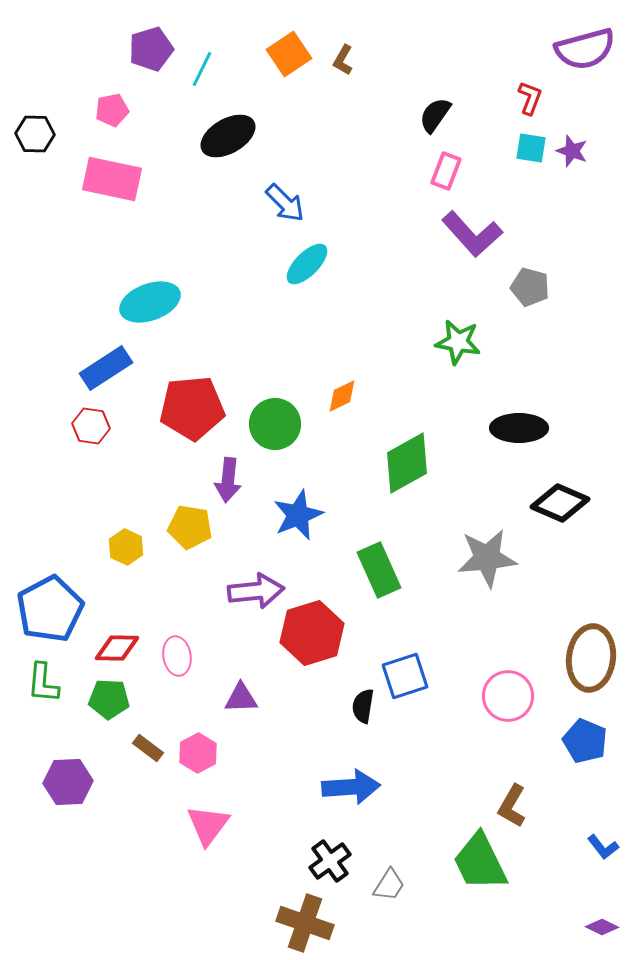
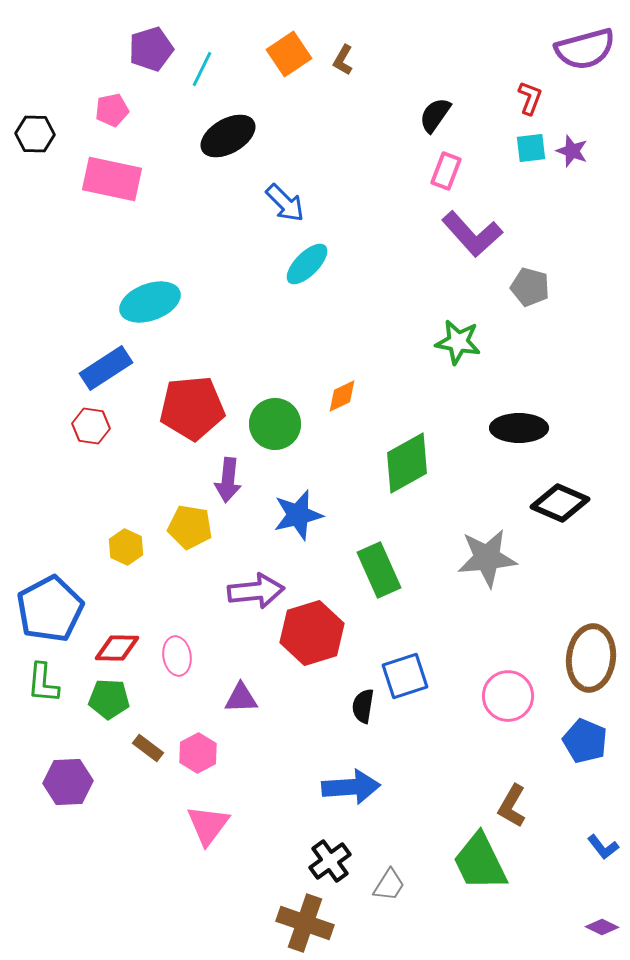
cyan square at (531, 148): rotated 16 degrees counterclockwise
blue star at (298, 515): rotated 9 degrees clockwise
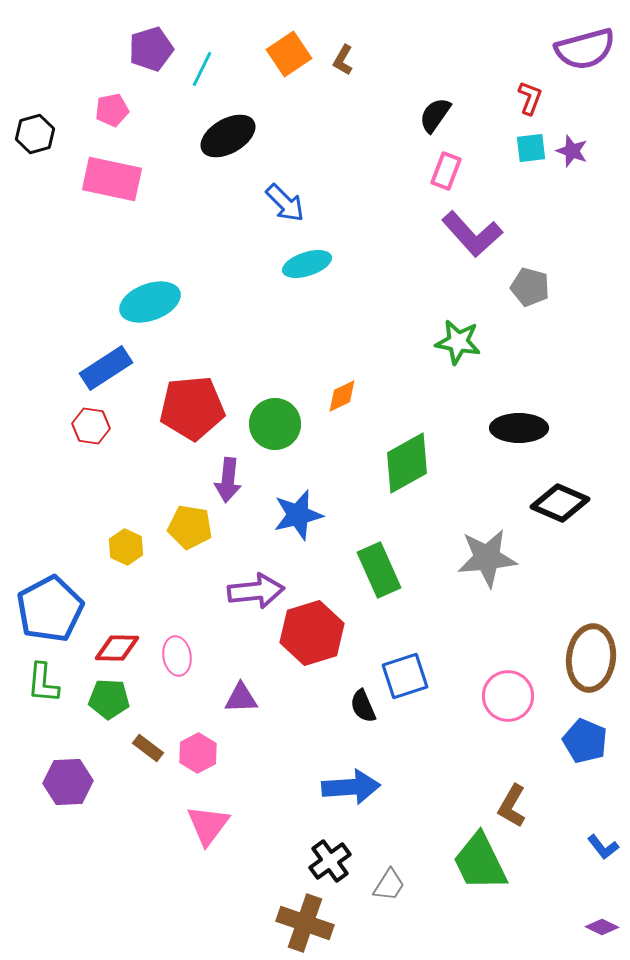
black hexagon at (35, 134): rotated 18 degrees counterclockwise
cyan ellipse at (307, 264): rotated 27 degrees clockwise
black semicircle at (363, 706): rotated 32 degrees counterclockwise
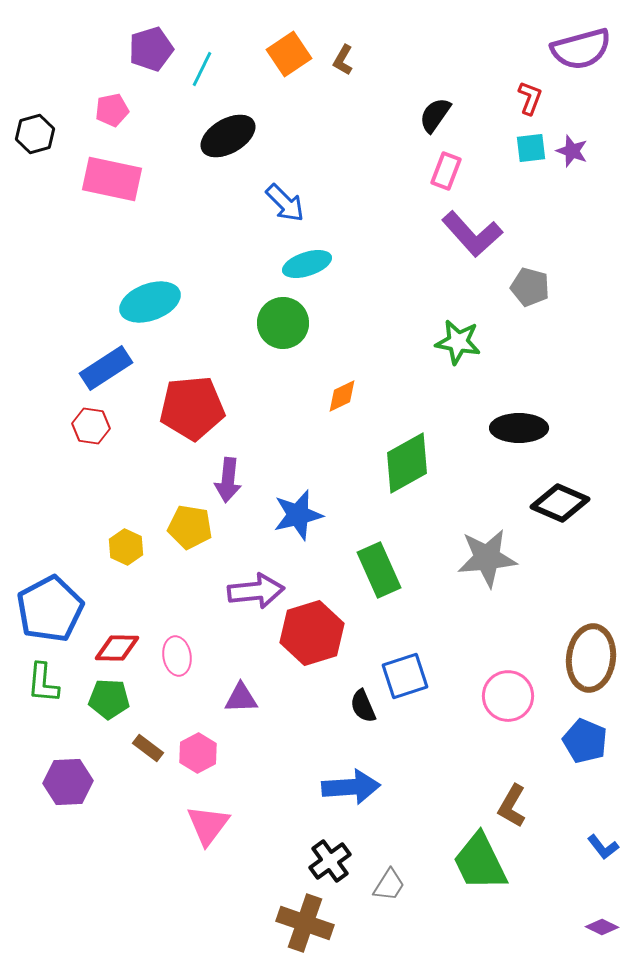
purple semicircle at (585, 49): moved 4 px left
green circle at (275, 424): moved 8 px right, 101 px up
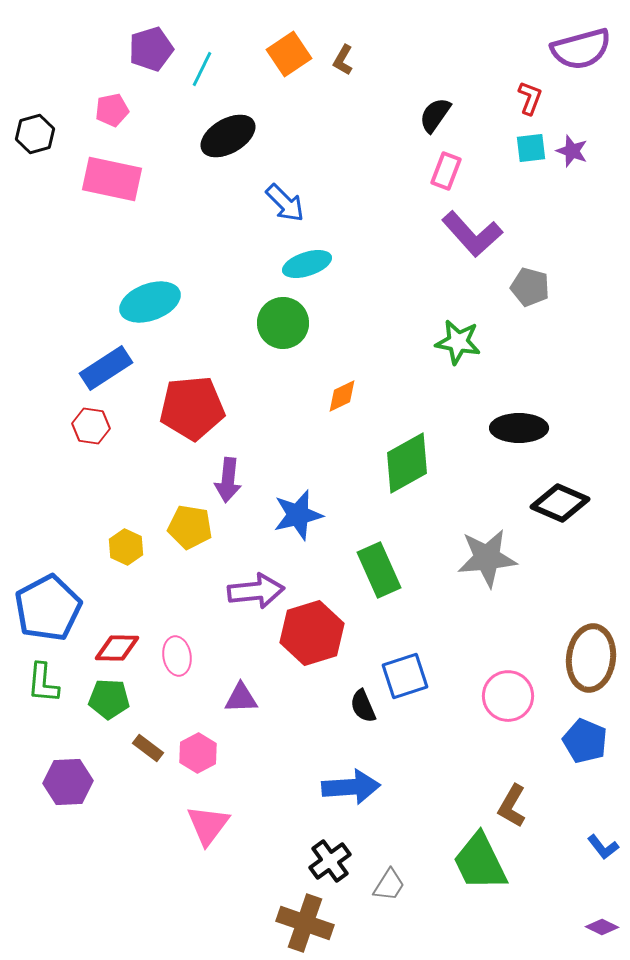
blue pentagon at (50, 609): moved 2 px left, 1 px up
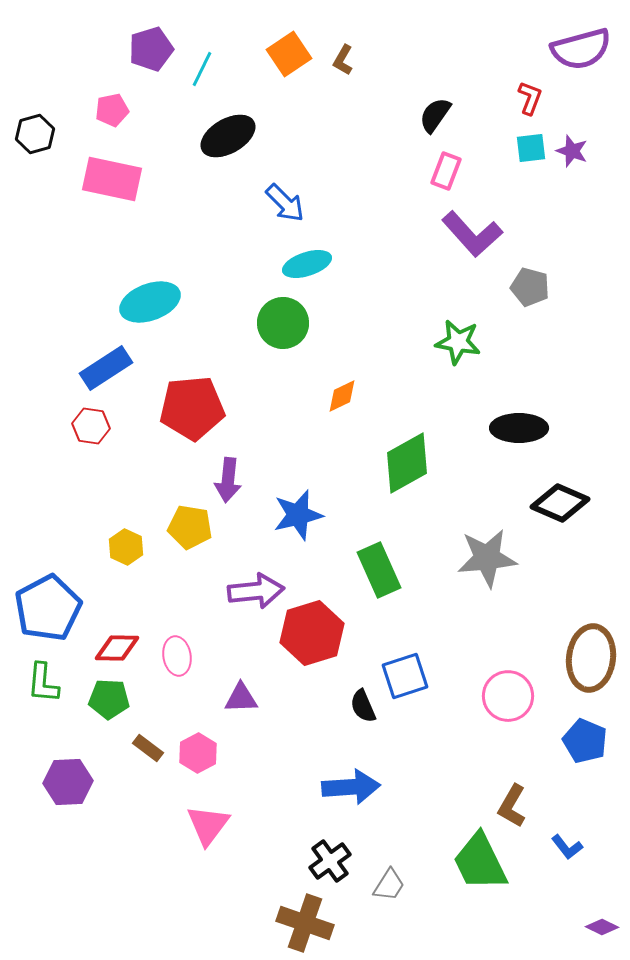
blue L-shape at (603, 847): moved 36 px left
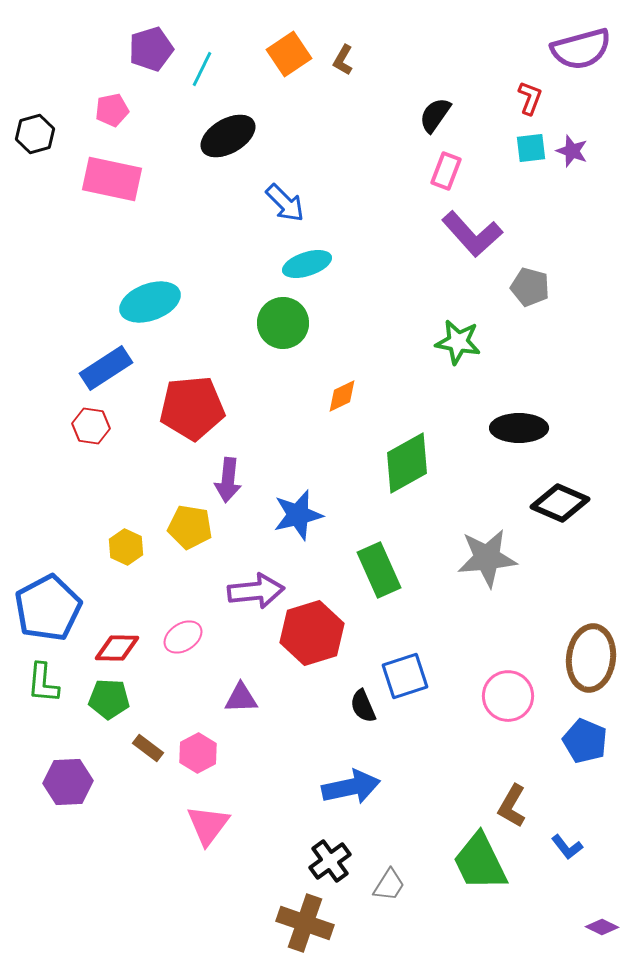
pink ellipse at (177, 656): moved 6 px right, 19 px up; rotated 66 degrees clockwise
blue arrow at (351, 787): rotated 8 degrees counterclockwise
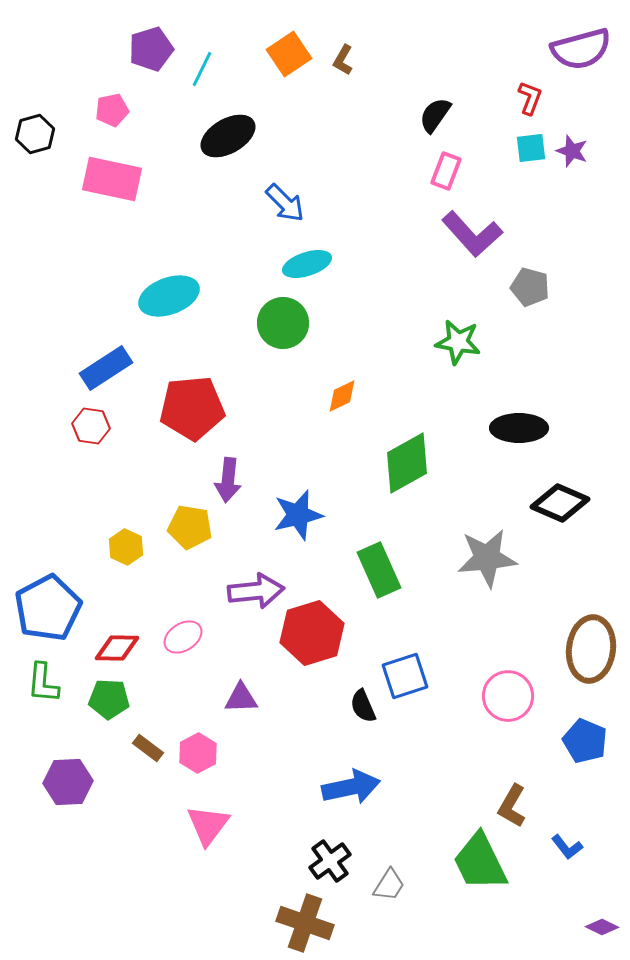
cyan ellipse at (150, 302): moved 19 px right, 6 px up
brown ellipse at (591, 658): moved 9 px up
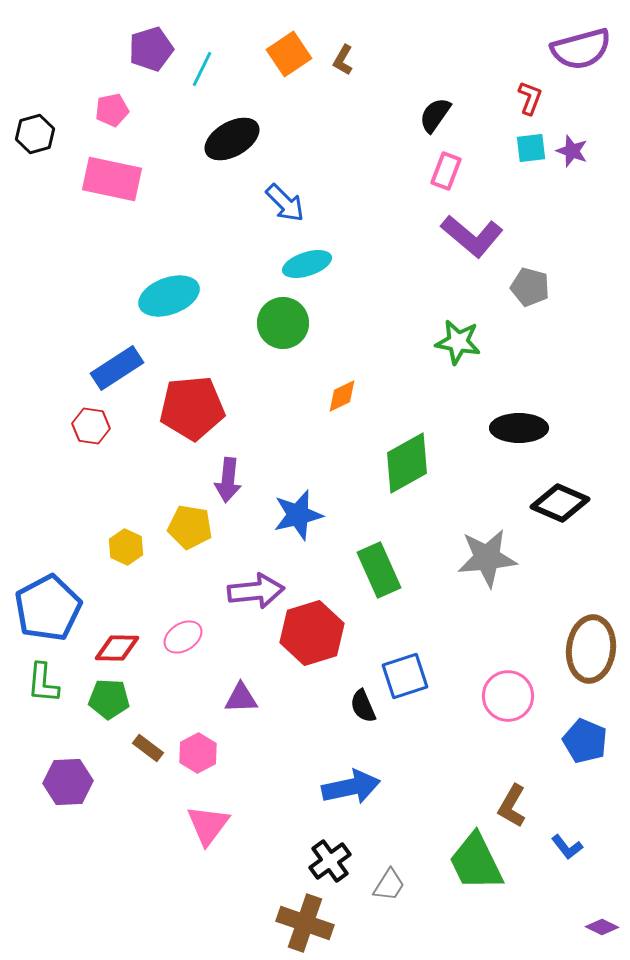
black ellipse at (228, 136): moved 4 px right, 3 px down
purple L-shape at (472, 234): moved 2 px down; rotated 8 degrees counterclockwise
blue rectangle at (106, 368): moved 11 px right
green trapezoid at (480, 862): moved 4 px left
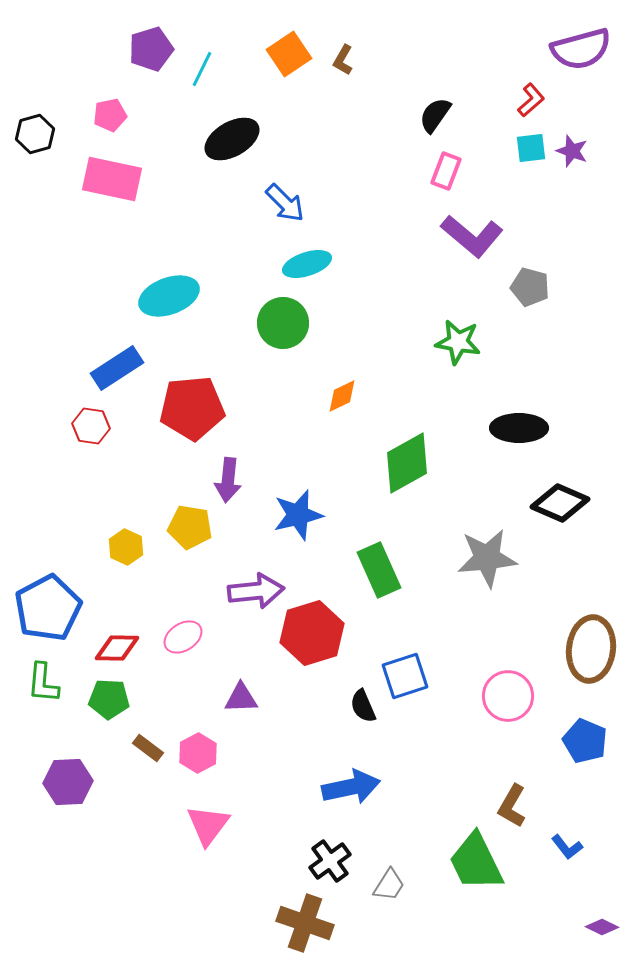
red L-shape at (530, 98): moved 1 px right, 2 px down; rotated 28 degrees clockwise
pink pentagon at (112, 110): moved 2 px left, 5 px down
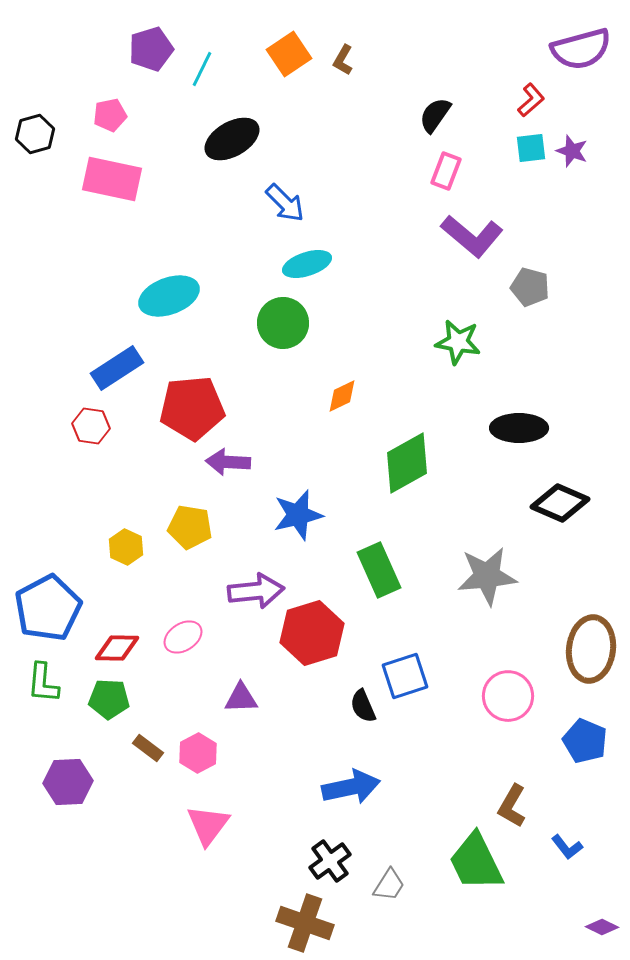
purple arrow at (228, 480): moved 18 px up; rotated 87 degrees clockwise
gray star at (487, 558): moved 18 px down
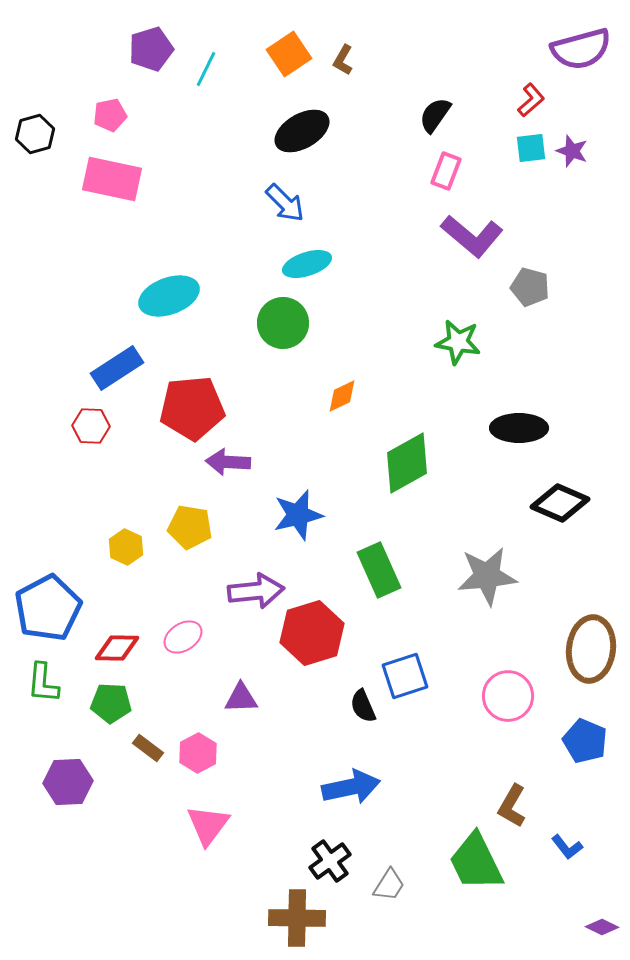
cyan line at (202, 69): moved 4 px right
black ellipse at (232, 139): moved 70 px right, 8 px up
red hexagon at (91, 426): rotated 6 degrees counterclockwise
green pentagon at (109, 699): moved 2 px right, 4 px down
brown cross at (305, 923): moved 8 px left, 5 px up; rotated 18 degrees counterclockwise
